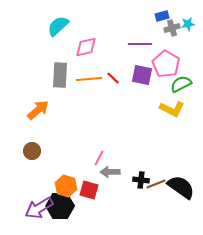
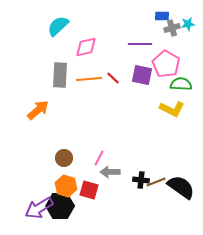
blue rectangle: rotated 16 degrees clockwise
green semicircle: rotated 30 degrees clockwise
brown circle: moved 32 px right, 7 px down
brown line: moved 2 px up
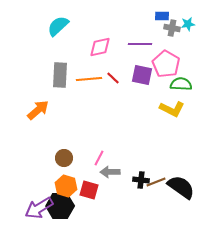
gray cross: rotated 28 degrees clockwise
pink diamond: moved 14 px right
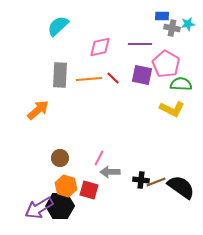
brown circle: moved 4 px left
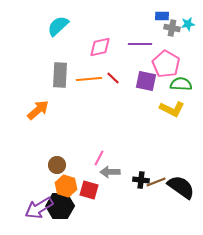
purple square: moved 4 px right, 6 px down
brown circle: moved 3 px left, 7 px down
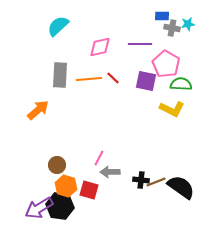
black hexagon: rotated 8 degrees clockwise
